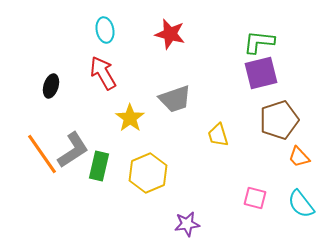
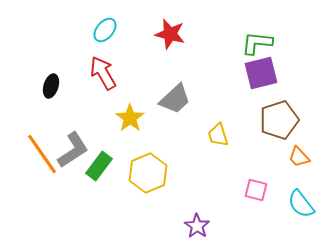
cyan ellipse: rotated 50 degrees clockwise
green L-shape: moved 2 px left, 1 px down
gray trapezoid: rotated 24 degrees counterclockwise
green rectangle: rotated 24 degrees clockwise
pink square: moved 1 px right, 8 px up
purple star: moved 10 px right, 2 px down; rotated 30 degrees counterclockwise
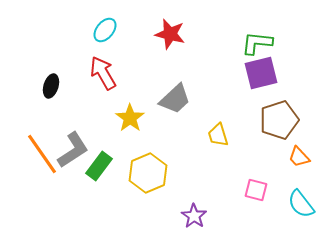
purple star: moved 3 px left, 10 px up
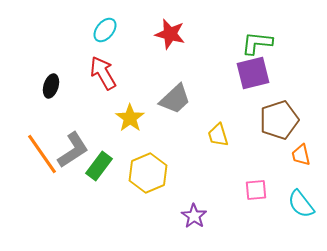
purple square: moved 8 px left
orange trapezoid: moved 2 px right, 2 px up; rotated 30 degrees clockwise
pink square: rotated 20 degrees counterclockwise
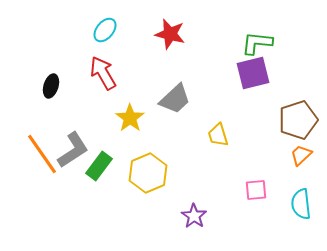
brown pentagon: moved 19 px right
orange trapezoid: rotated 60 degrees clockwise
cyan semicircle: rotated 32 degrees clockwise
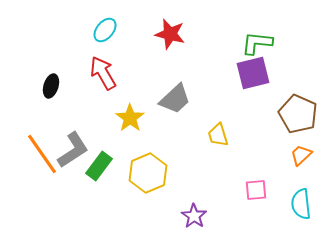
brown pentagon: moved 6 px up; rotated 30 degrees counterclockwise
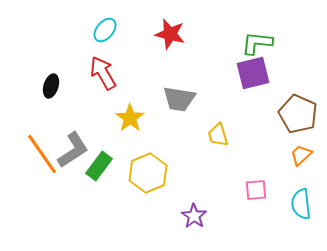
gray trapezoid: moved 4 px right; rotated 52 degrees clockwise
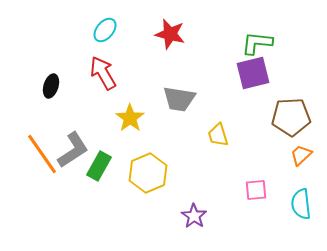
brown pentagon: moved 7 px left, 3 px down; rotated 27 degrees counterclockwise
green rectangle: rotated 8 degrees counterclockwise
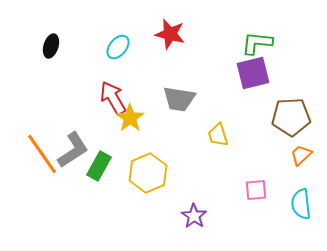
cyan ellipse: moved 13 px right, 17 px down
red arrow: moved 10 px right, 25 px down
black ellipse: moved 40 px up
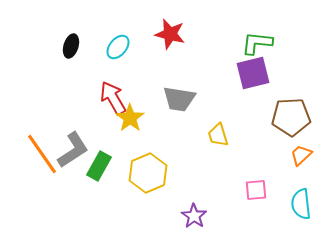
black ellipse: moved 20 px right
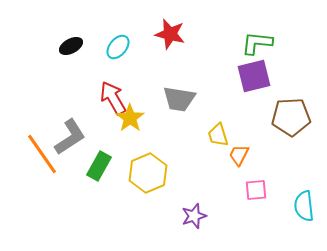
black ellipse: rotated 45 degrees clockwise
purple square: moved 1 px right, 3 px down
gray L-shape: moved 3 px left, 13 px up
orange trapezoid: moved 62 px left; rotated 20 degrees counterclockwise
cyan semicircle: moved 3 px right, 2 px down
purple star: rotated 20 degrees clockwise
